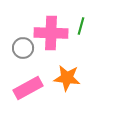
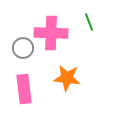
green line: moved 8 px right, 4 px up; rotated 36 degrees counterclockwise
pink rectangle: moved 4 px left, 1 px down; rotated 68 degrees counterclockwise
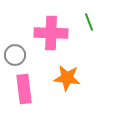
gray circle: moved 8 px left, 7 px down
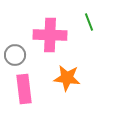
pink cross: moved 1 px left, 2 px down
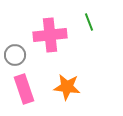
pink cross: rotated 8 degrees counterclockwise
orange star: moved 9 px down
pink rectangle: rotated 12 degrees counterclockwise
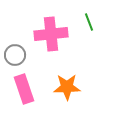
pink cross: moved 1 px right, 1 px up
orange star: rotated 8 degrees counterclockwise
